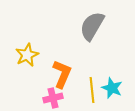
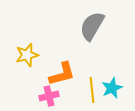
yellow star: rotated 10 degrees clockwise
orange L-shape: rotated 52 degrees clockwise
cyan star: rotated 25 degrees clockwise
pink cross: moved 4 px left, 2 px up
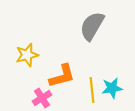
orange L-shape: moved 2 px down
cyan star: rotated 15 degrees clockwise
pink cross: moved 7 px left, 2 px down; rotated 18 degrees counterclockwise
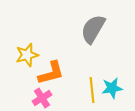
gray semicircle: moved 1 px right, 3 px down
orange L-shape: moved 11 px left, 3 px up
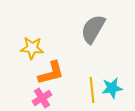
yellow star: moved 5 px right, 7 px up; rotated 20 degrees clockwise
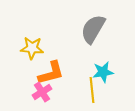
cyan star: moved 9 px left, 16 px up
pink cross: moved 6 px up
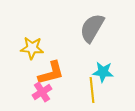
gray semicircle: moved 1 px left, 1 px up
cyan star: rotated 15 degrees clockwise
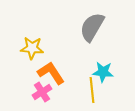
gray semicircle: moved 1 px up
orange L-shape: rotated 108 degrees counterclockwise
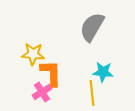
yellow star: moved 1 px right, 6 px down
orange L-shape: rotated 32 degrees clockwise
yellow line: moved 3 px down
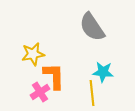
gray semicircle: rotated 64 degrees counterclockwise
yellow star: rotated 15 degrees counterclockwise
orange L-shape: moved 3 px right, 3 px down
pink cross: moved 2 px left
